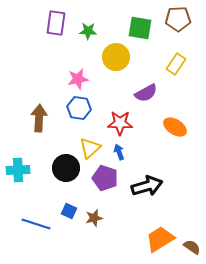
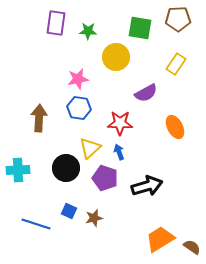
orange ellipse: rotated 30 degrees clockwise
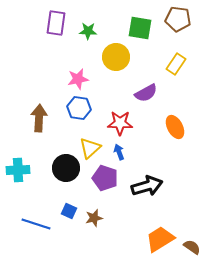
brown pentagon: rotated 10 degrees clockwise
